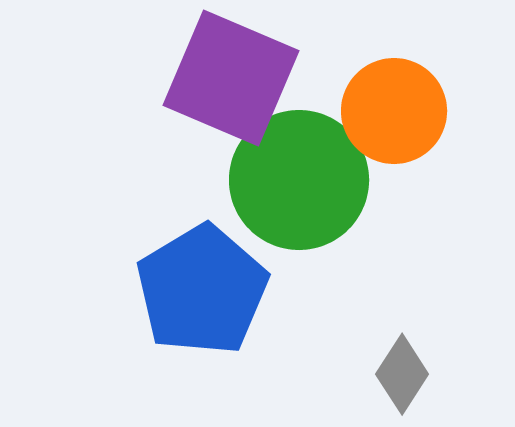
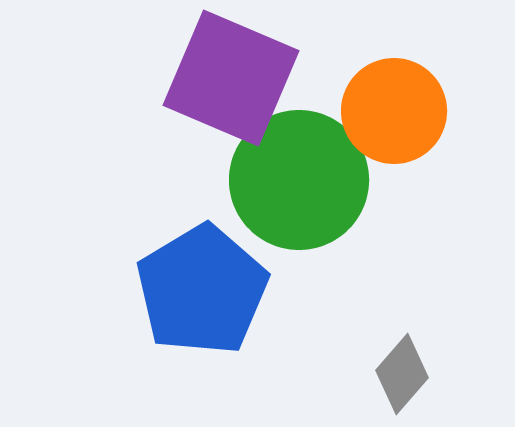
gray diamond: rotated 8 degrees clockwise
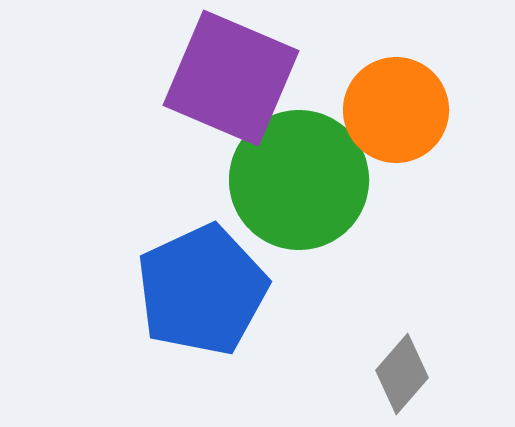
orange circle: moved 2 px right, 1 px up
blue pentagon: rotated 6 degrees clockwise
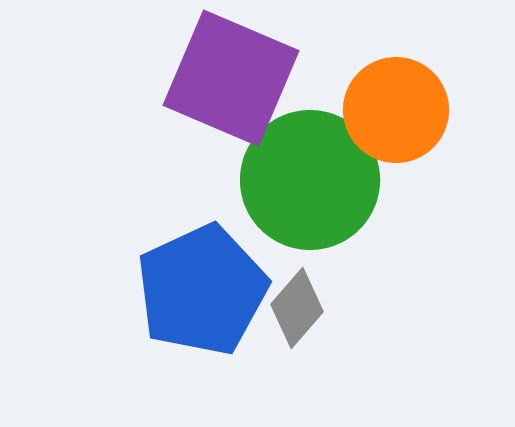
green circle: moved 11 px right
gray diamond: moved 105 px left, 66 px up
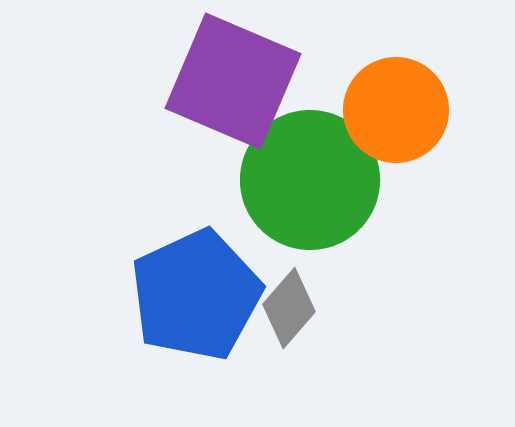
purple square: moved 2 px right, 3 px down
blue pentagon: moved 6 px left, 5 px down
gray diamond: moved 8 px left
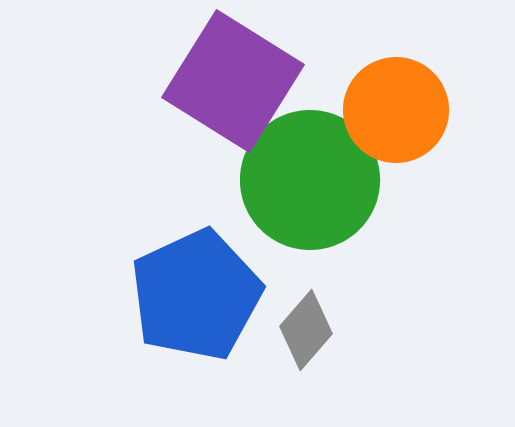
purple square: rotated 9 degrees clockwise
gray diamond: moved 17 px right, 22 px down
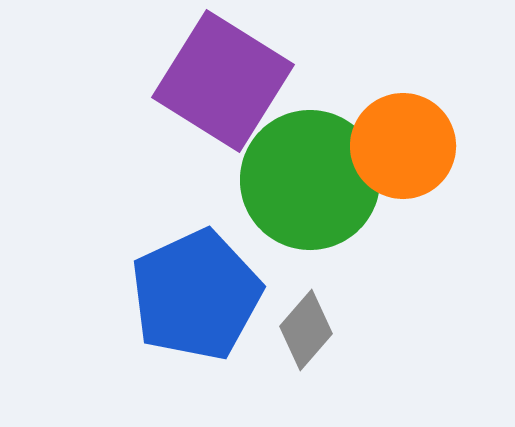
purple square: moved 10 px left
orange circle: moved 7 px right, 36 px down
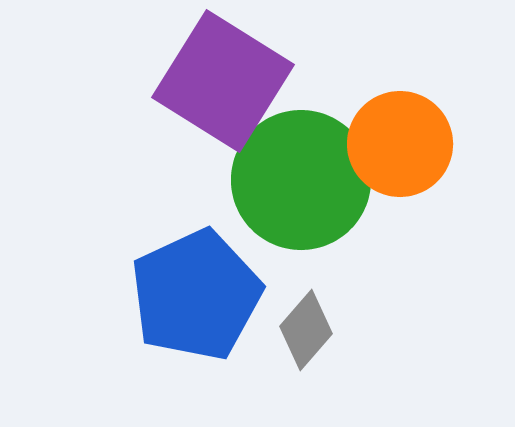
orange circle: moved 3 px left, 2 px up
green circle: moved 9 px left
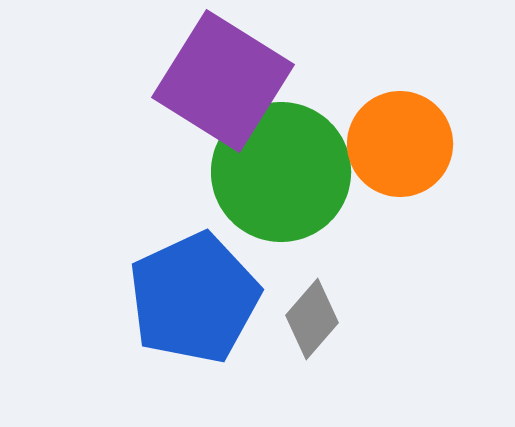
green circle: moved 20 px left, 8 px up
blue pentagon: moved 2 px left, 3 px down
gray diamond: moved 6 px right, 11 px up
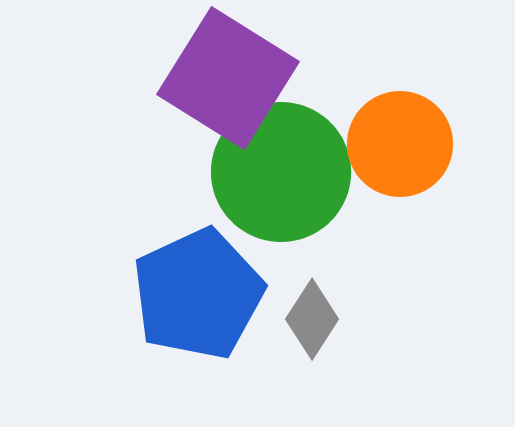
purple square: moved 5 px right, 3 px up
blue pentagon: moved 4 px right, 4 px up
gray diamond: rotated 8 degrees counterclockwise
